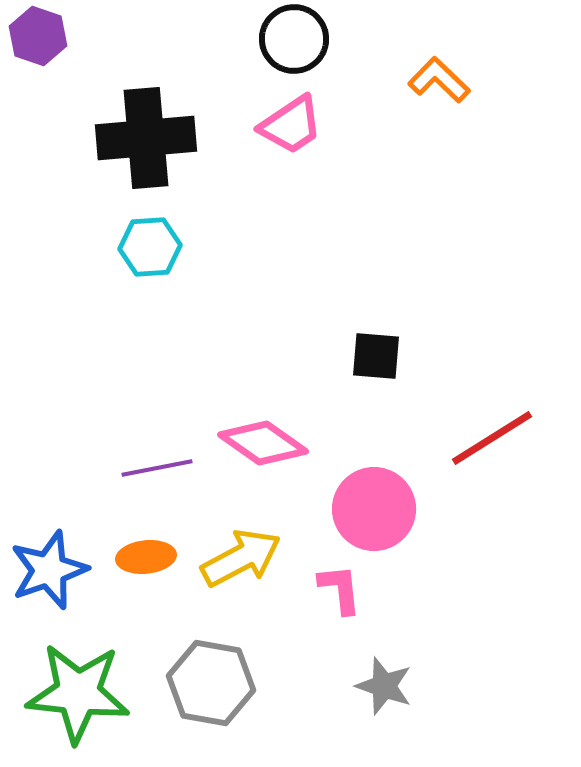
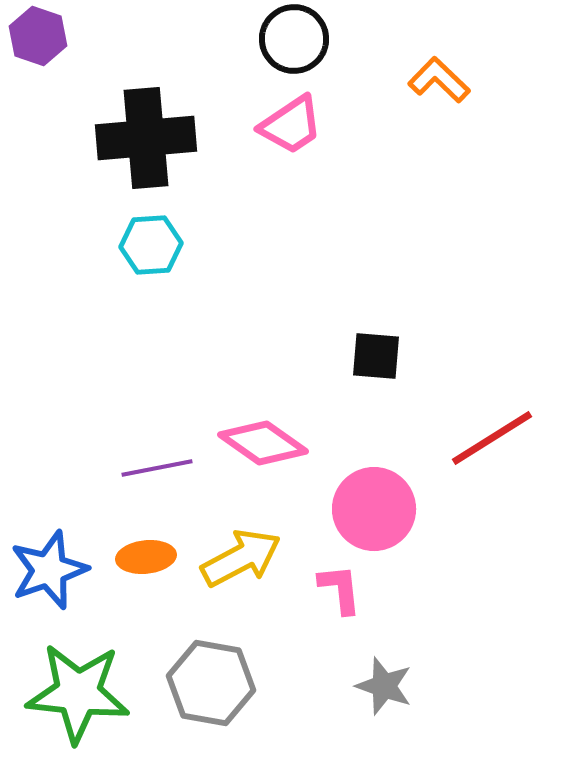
cyan hexagon: moved 1 px right, 2 px up
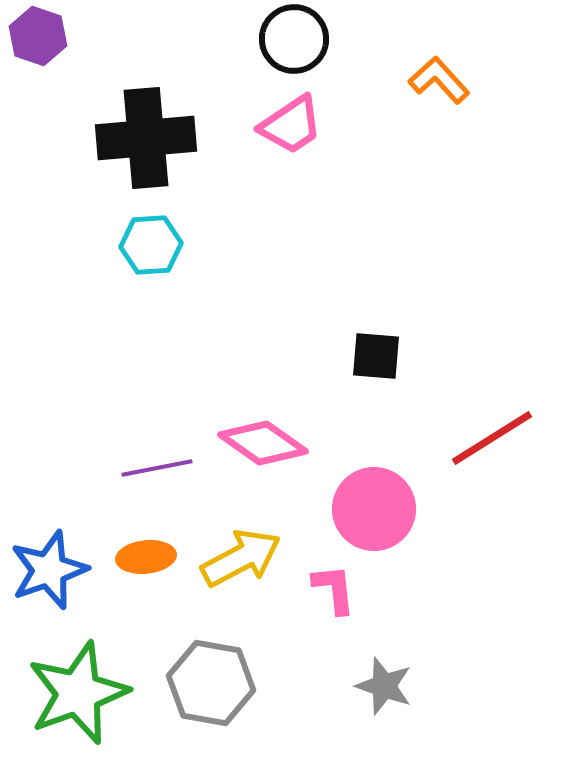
orange L-shape: rotated 4 degrees clockwise
pink L-shape: moved 6 px left
green star: rotated 26 degrees counterclockwise
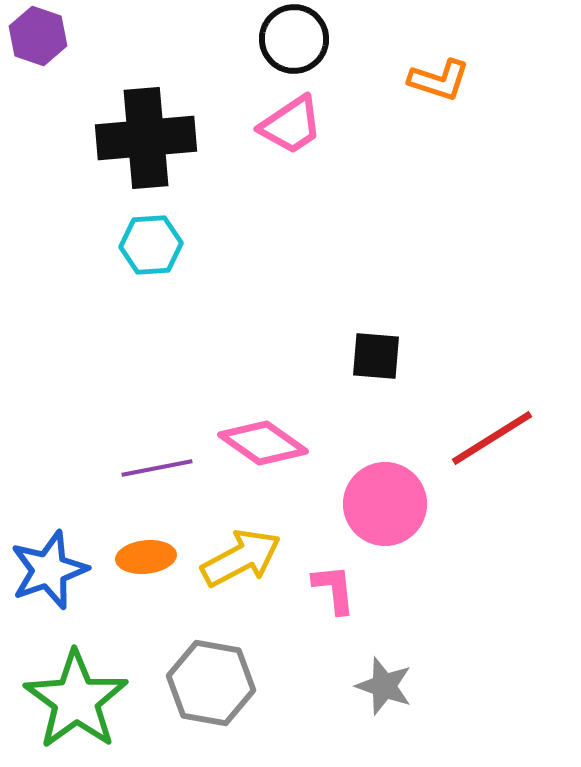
orange L-shape: rotated 150 degrees clockwise
pink circle: moved 11 px right, 5 px up
green star: moved 2 px left, 7 px down; rotated 16 degrees counterclockwise
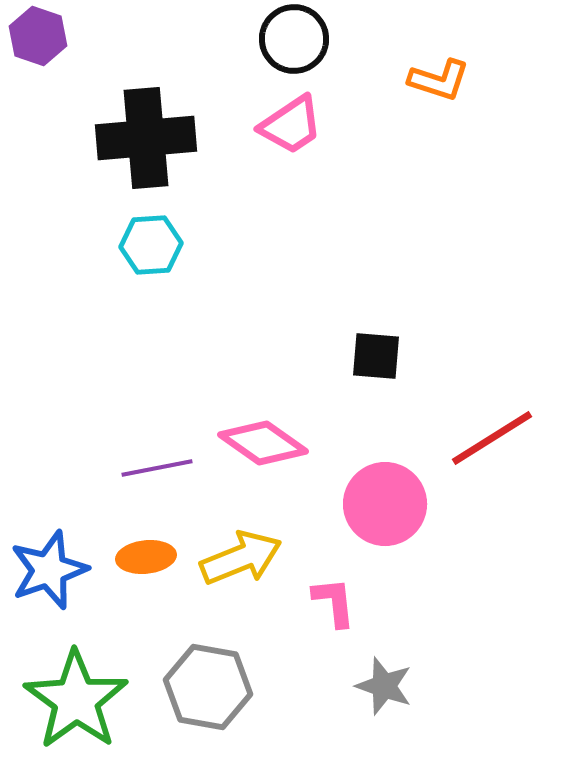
yellow arrow: rotated 6 degrees clockwise
pink L-shape: moved 13 px down
gray hexagon: moved 3 px left, 4 px down
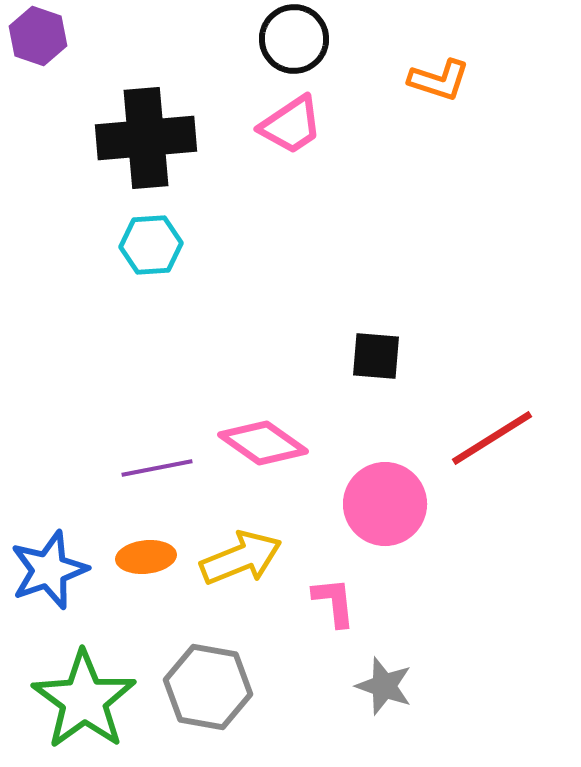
green star: moved 8 px right
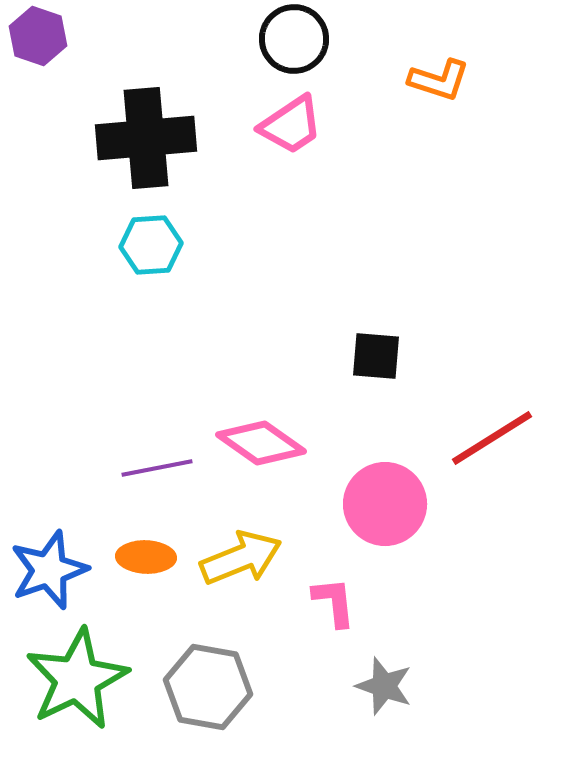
pink diamond: moved 2 px left
orange ellipse: rotated 8 degrees clockwise
green star: moved 7 px left, 21 px up; rotated 10 degrees clockwise
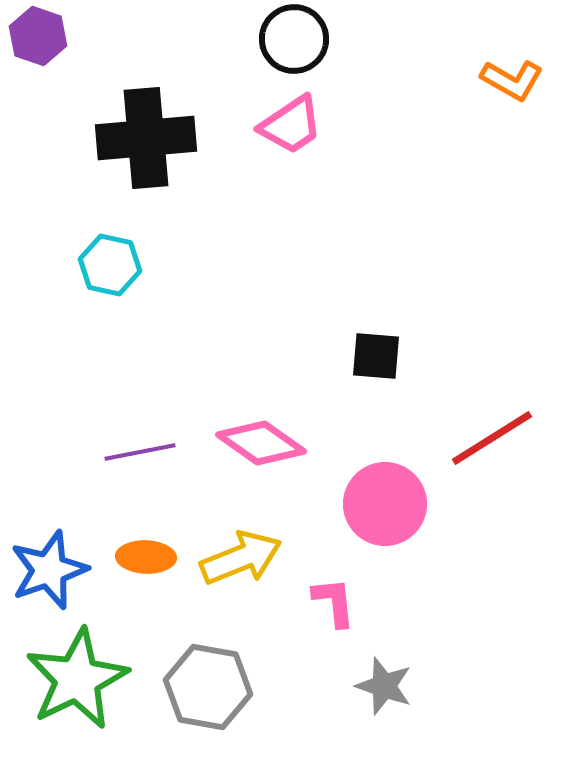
orange L-shape: moved 73 px right; rotated 12 degrees clockwise
cyan hexagon: moved 41 px left, 20 px down; rotated 16 degrees clockwise
purple line: moved 17 px left, 16 px up
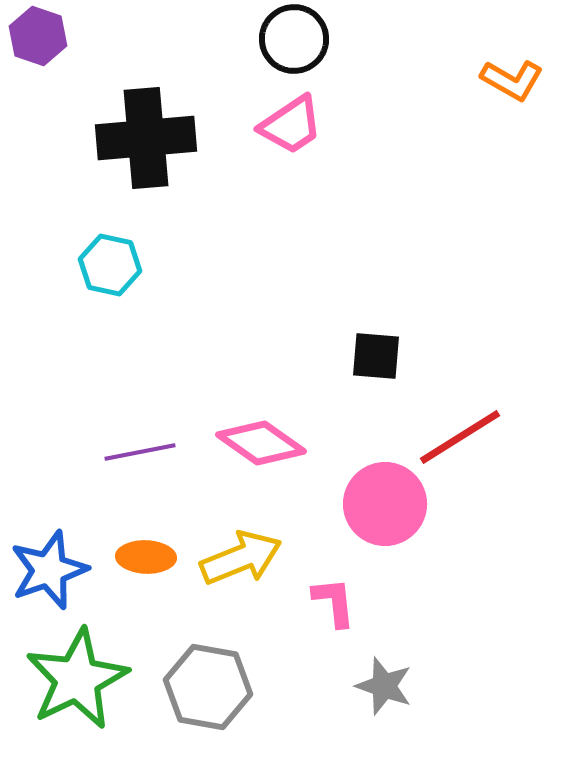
red line: moved 32 px left, 1 px up
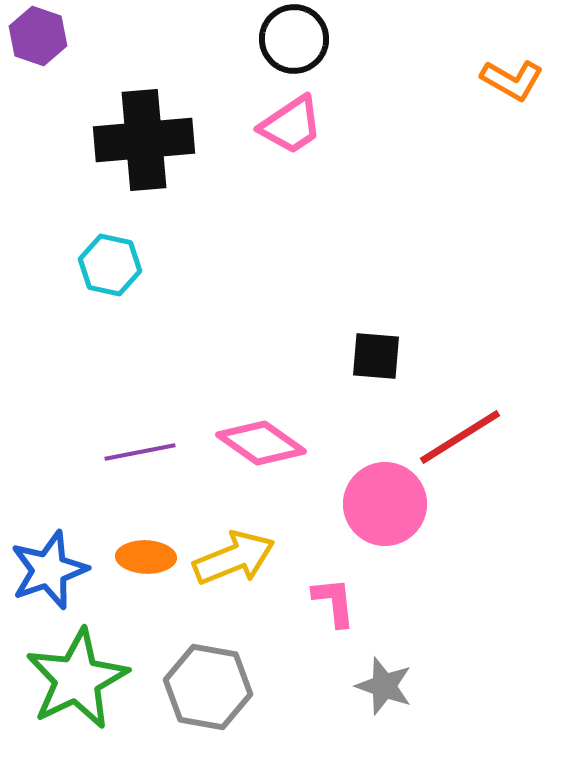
black cross: moved 2 px left, 2 px down
yellow arrow: moved 7 px left
